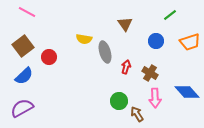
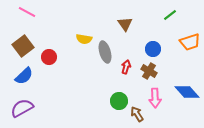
blue circle: moved 3 px left, 8 px down
brown cross: moved 1 px left, 2 px up
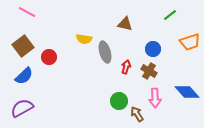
brown triangle: rotated 42 degrees counterclockwise
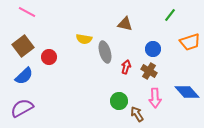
green line: rotated 16 degrees counterclockwise
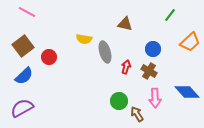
orange trapezoid: rotated 25 degrees counterclockwise
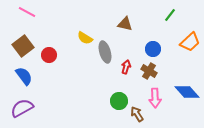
yellow semicircle: moved 1 px right, 1 px up; rotated 21 degrees clockwise
red circle: moved 2 px up
blue semicircle: rotated 84 degrees counterclockwise
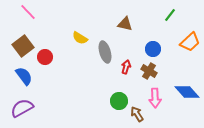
pink line: moved 1 px right; rotated 18 degrees clockwise
yellow semicircle: moved 5 px left
red circle: moved 4 px left, 2 px down
